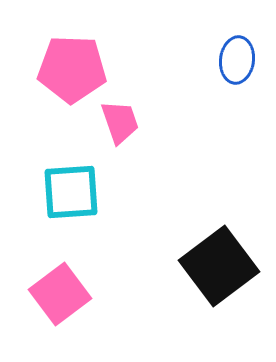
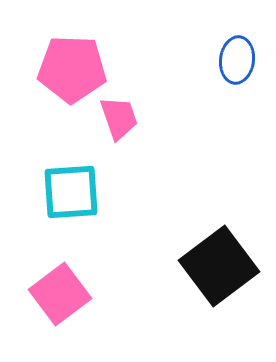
pink trapezoid: moved 1 px left, 4 px up
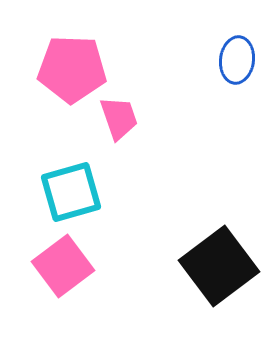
cyan square: rotated 12 degrees counterclockwise
pink square: moved 3 px right, 28 px up
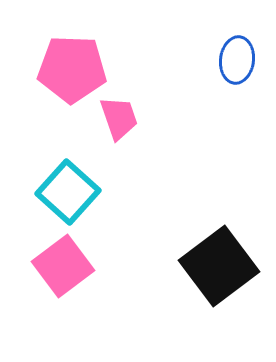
cyan square: moved 3 px left; rotated 32 degrees counterclockwise
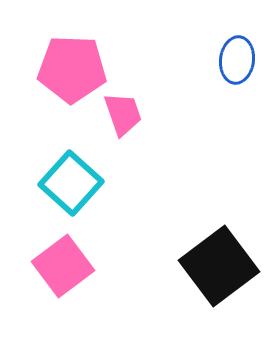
pink trapezoid: moved 4 px right, 4 px up
cyan square: moved 3 px right, 9 px up
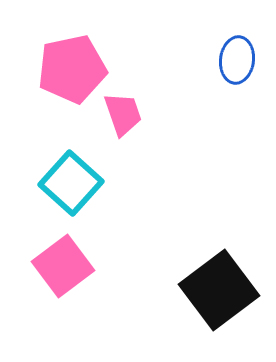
pink pentagon: rotated 14 degrees counterclockwise
black square: moved 24 px down
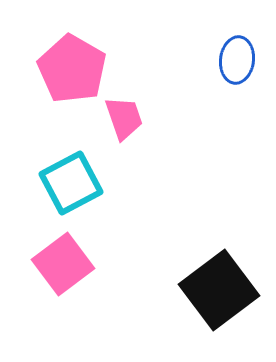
pink pentagon: rotated 30 degrees counterclockwise
pink trapezoid: moved 1 px right, 4 px down
cyan square: rotated 20 degrees clockwise
pink square: moved 2 px up
